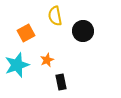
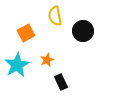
cyan star: rotated 10 degrees counterclockwise
black rectangle: rotated 14 degrees counterclockwise
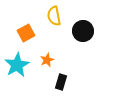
yellow semicircle: moved 1 px left
black rectangle: rotated 42 degrees clockwise
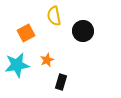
cyan star: rotated 20 degrees clockwise
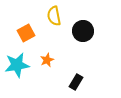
black rectangle: moved 15 px right; rotated 14 degrees clockwise
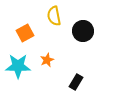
orange square: moved 1 px left
cyan star: moved 1 px right, 1 px down; rotated 10 degrees clockwise
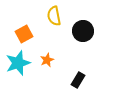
orange square: moved 1 px left, 1 px down
cyan star: moved 3 px up; rotated 20 degrees counterclockwise
black rectangle: moved 2 px right, 2 px up
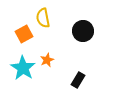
yellow semicircle: moved 11 px left, 2 px down
cyan star: moved 5 px right, 5 px down; rotated 20 degrees counterclockwise
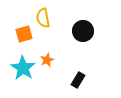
orange square: rotated 12 degrees clockwise
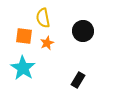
orange square: moved 2 px down; rotated 24 degrees clockwise
orange star: moved 17 px up
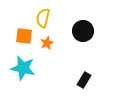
yellow semicircle: rotated 24 degrees clockwise
cyan star: rotated 20 degrees counterclockwise
black rectangle: moved 6 px right
